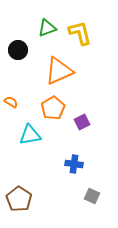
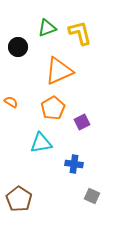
black circle: moved 3 px up
cyan triangle: moved 11 px right, 8 px down
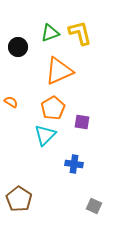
green triangle: moved 3 px right, 5 px down
purple square: rotated 35 degrees clockwise
cyan triangle: moved 4 px right, 8 px up; rotated 35 degrees counterclockwise
gray square: moved 2 px right, 10 px down
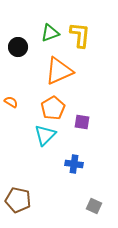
yellow L-shape: moved 2 px down; rotated 20 degrees clockwise
brown pentagon: moved 1 px left, 1 px down; rotated 20 degrees counterclockwise
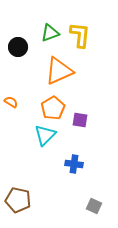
purple square: moved 2 px left, 2 px up
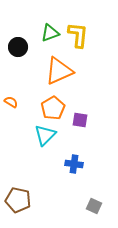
yellow L-shape: moved 2 px left
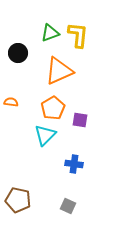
black circle: moved 6 px down
orange semicircle: rotated 24 degrees counterclockwise
gray square: moved 26 px left
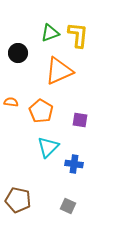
orange pentagon: moved 12 px left, 3 px down; rotated 10 degrees counterclockwise
cyan triangle: moved 3 px right, 12 px down
